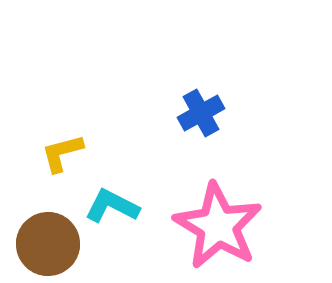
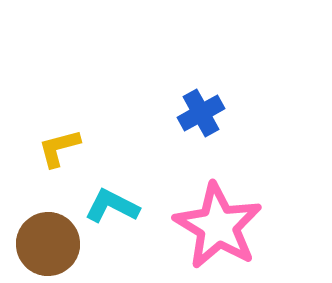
yellow L-shape: moved 3 px left, 5 px up
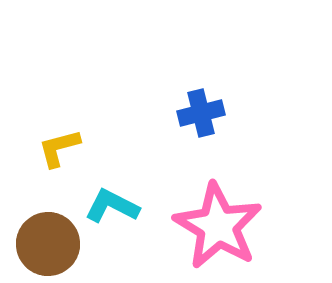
blue cross: rotated 15 degrees clockwise
